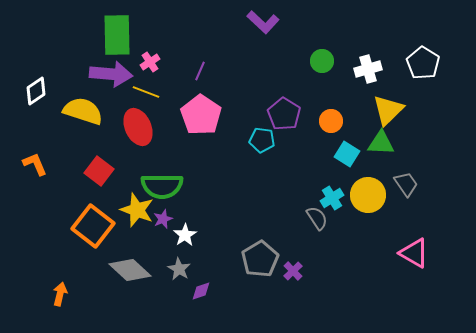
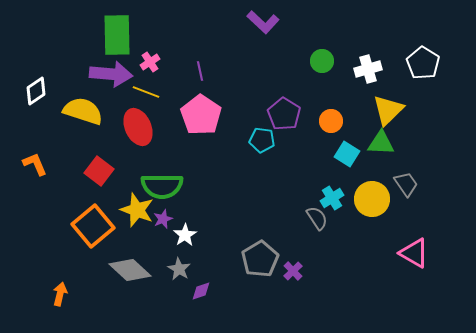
purple line: rotated 36 degrees counterclockwise
yellow circle: moved 4 px right, 4 px down
orange square: rotated 12 degrees clockwise
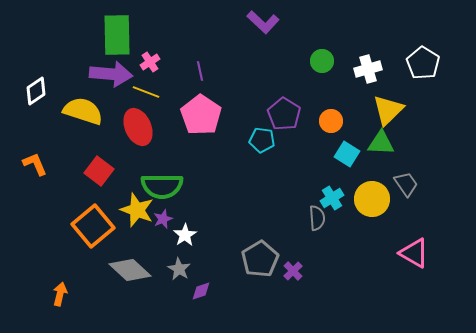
gray semicircle: rotated 30 degrees clockwise
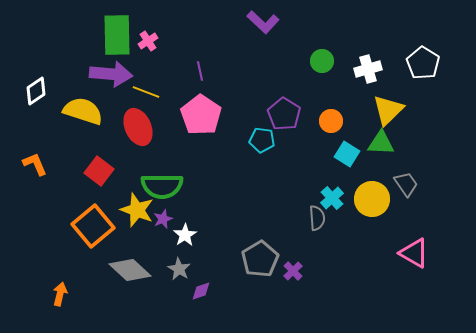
pink cross: moved 2 px left, 21 px up
cyan cross: rotated 10 degrees counterclockwise
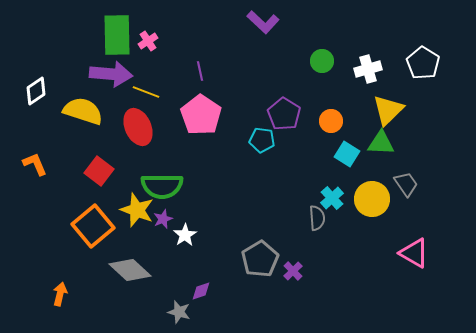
gray star: moved 43 px down; rotated 15 degrees counterclockwise
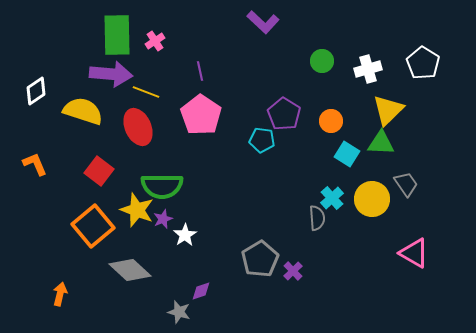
pink cross: moved 7 px right
